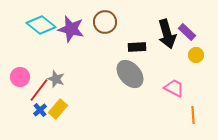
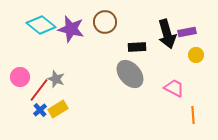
purple rectangle: rotated 54 degrees counterclockwise
yellow rectangle: rotated 18 degrees clockwise
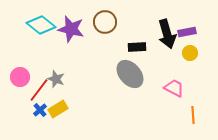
yellow circle: moved 6 px left, 2 px up
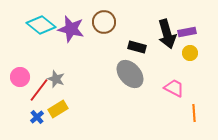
brown circle: moved 1 px left
black rectangle: rotated 18 degrees clockwise
blue cross: moved 3 px left, 7 px down
orange line: moved 1 px right, 2 px up
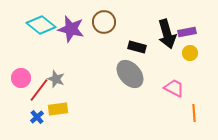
pink circle: moved 1 px right, 1 px down
yellow rectangle: rotated 24 degrees clockwise
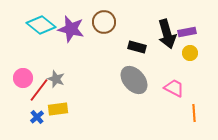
gray ellipse: moved 4 px right, 6 px down
pink circle: moved 2 px right
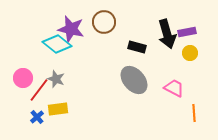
cyan diamond: moved 16 px right, 19 px down
